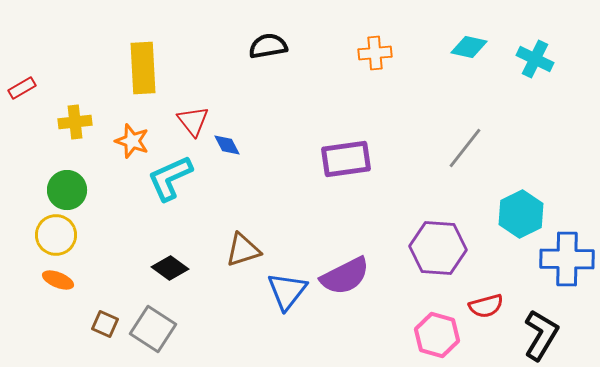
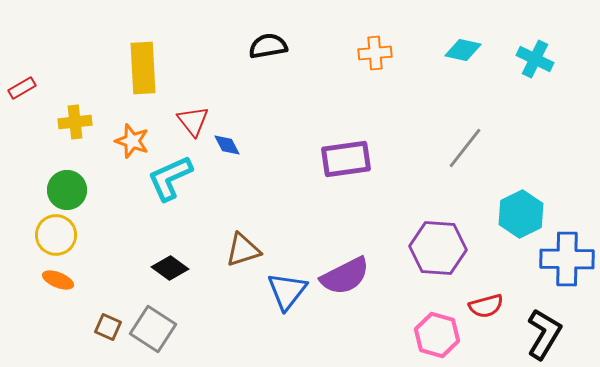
cyan diamond: moved 6 px left, 3 px down
brown square: moved 3 px right, 3 px down
black L-shape: moved 3 px right, 1 px up
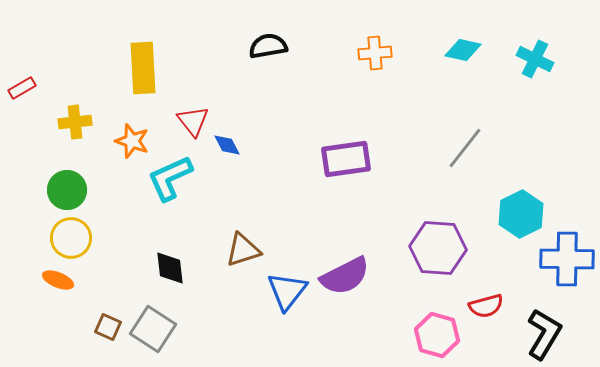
yellow circle: moved 15 px right, 3 px down
black diamond: rotated 48 degrees clockwise
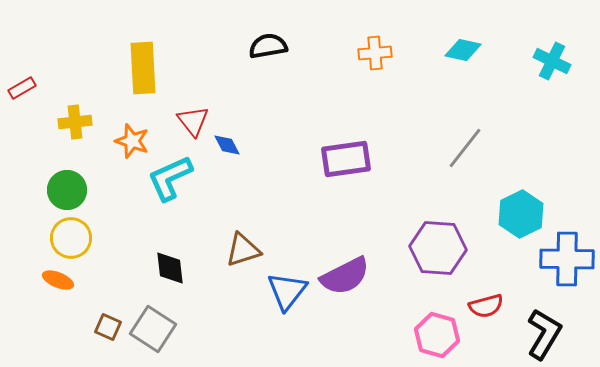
cyan cross: moved 17 px right, 2 px down
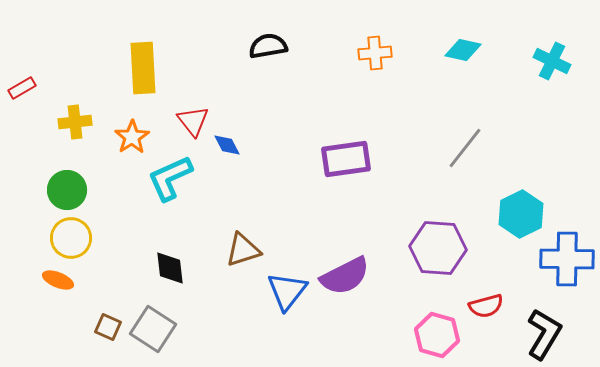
orange star: moved 4 px up; rotated 20 degrees clockwise
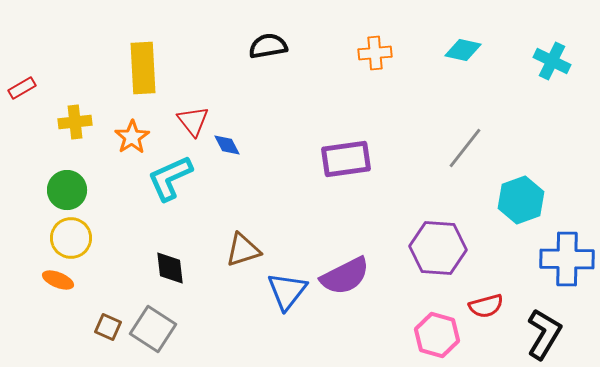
cyan hexagon: moved 14 px up; rotated 6 degrees clockwise
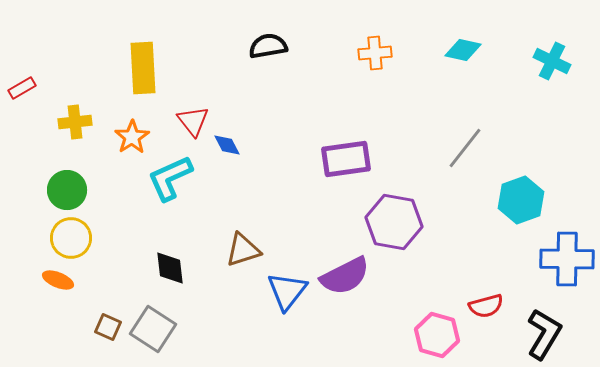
purple hexagon: moved 44 px left, 26 px up; rotated 6 degrees clockwise
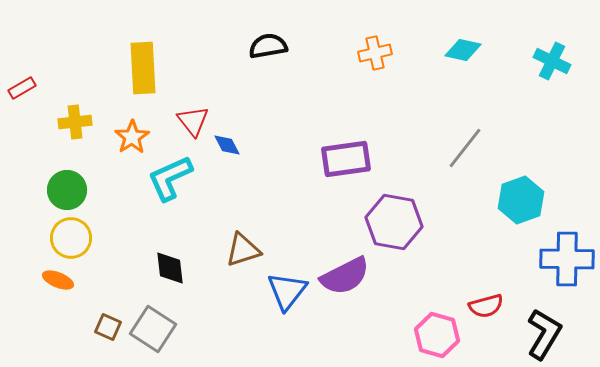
orange cross: rotated 8 degrees counterclockwise
